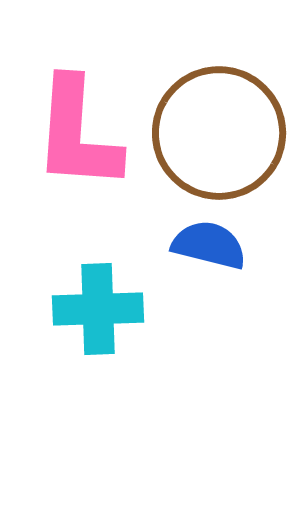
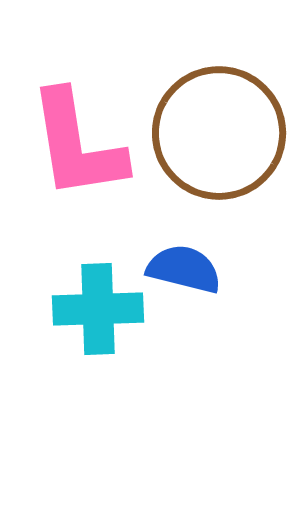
pink L-shape: moved 11 px down; rotated 13 degrees counterclockwise
blue semicircle: moved 25 px left, 24 px down
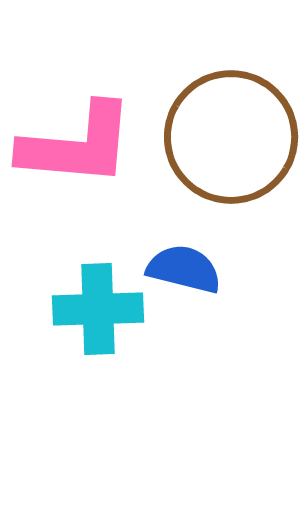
brown circle: moved 12 px right, 4 px down
pink L-shape: rotated 76 degrees counterclockwise
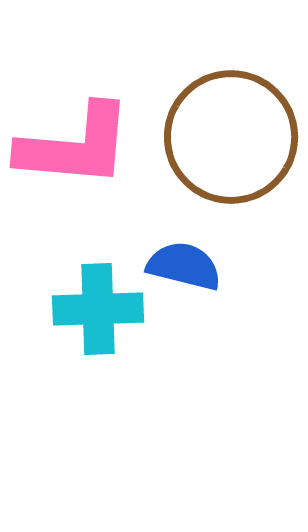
pink L-shape: moved 2 px left, 1 px down
blue semicircle: moved 3 px up
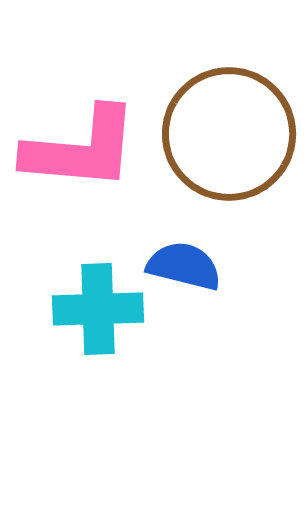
brown circle: moved 2 px left, 3 px up
pink L-shape: moved 6 px right, 3 px down
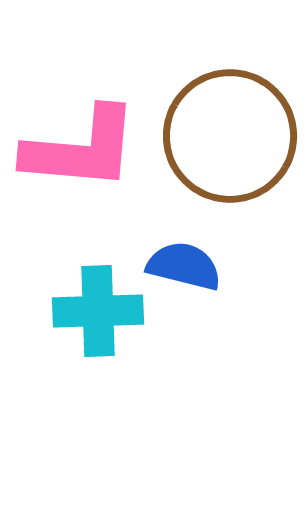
brown circle: moved 1 px right, 2 px down
cyan cross: moved 2 px down
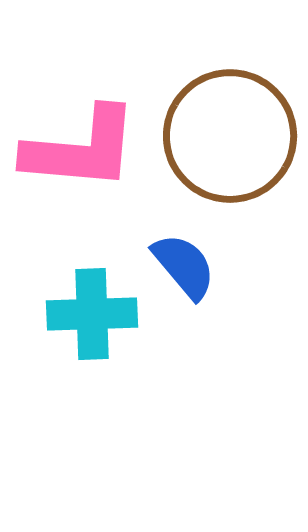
blue semicircle: rotated 36 degrees clockwise
cyan cross: moved 6 px left, 3 px down
